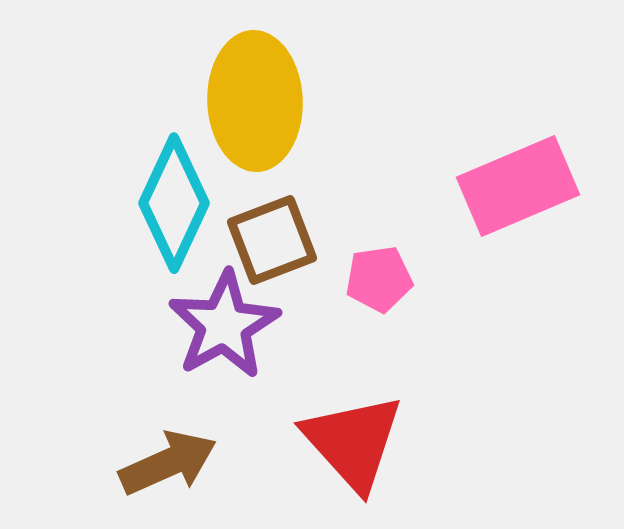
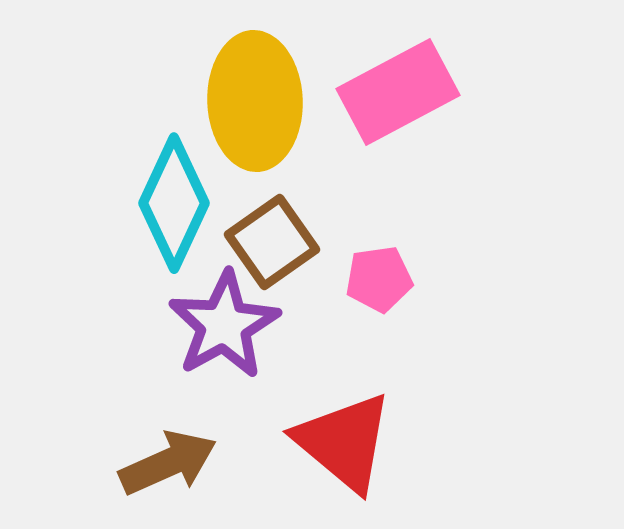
pink rectangle: moved 120 px left, 94 px up; rotated 5 degrees counterclockwise
brown square: moved 2 px down; rotated 14 degrees counterclockwise
red triangle: moved 9 px left; rotated 8 degrees counterclockwise
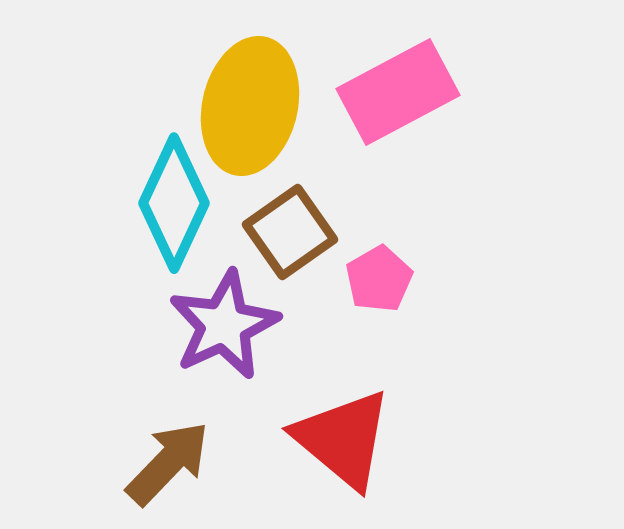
yellow ellipse: moved 5 px left, 5 px down; rotated 15 degrees clockwise
brown square: moved 18 px right, 10 px up
pink pentagon: rotated 22 degrees counterclockwise
purple star: rotated 4 degrees clockwise
red triangle: moved 1 px left, 3 px up
brown arrow: rotated 22 degrees counterclockwise
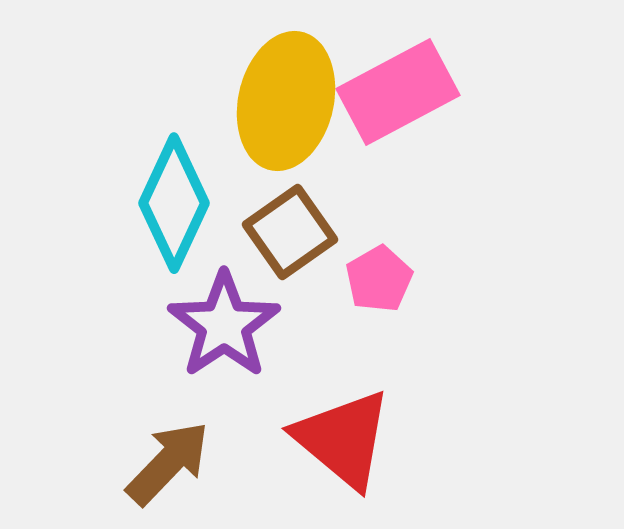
yellow ellipse: moved 36 px right, 5 px up
purple star: rotated 9 degrees counterclockwise
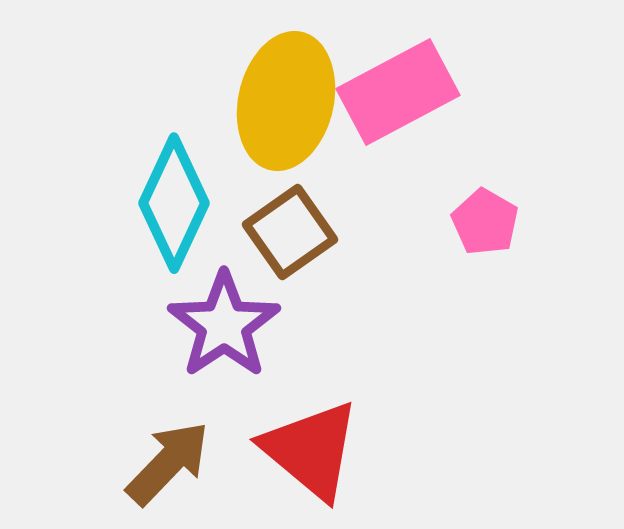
pink pentagon: moved 106 px right, 57 px up; rotated 12 degrees counterclockwise
red triangle: moved 32 px left, 11 px down
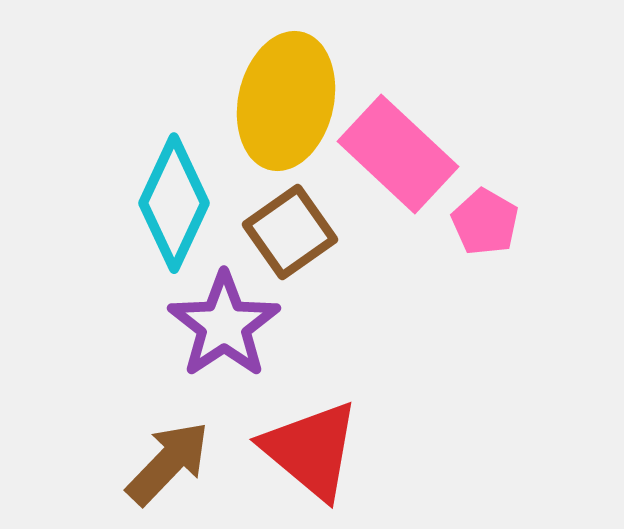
pink rectangle: moved 62 px down; rotated 71 degrees clockwise
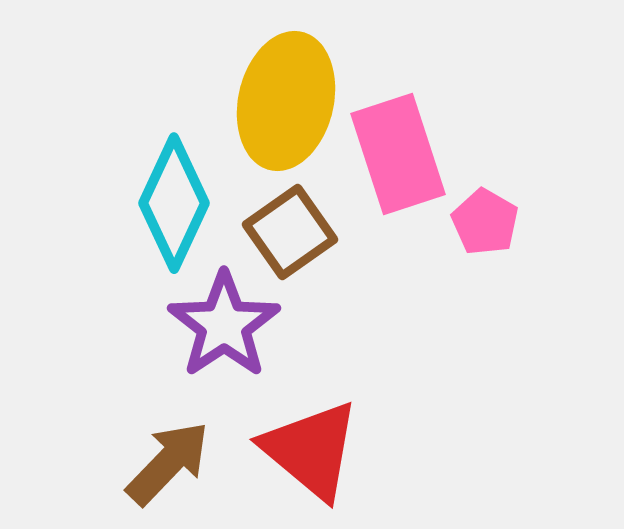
pink rectangle: rotated 29 degrees clockwise
